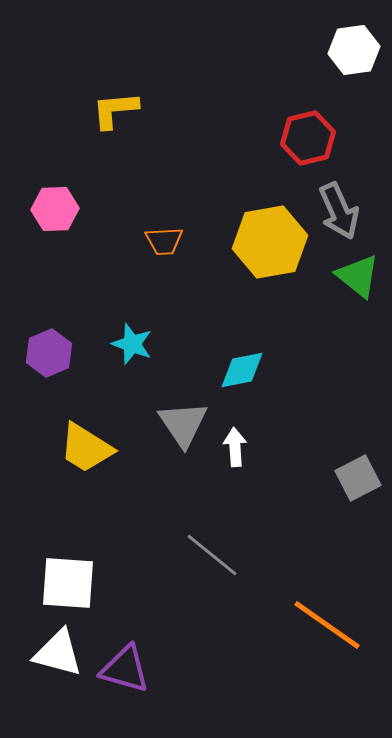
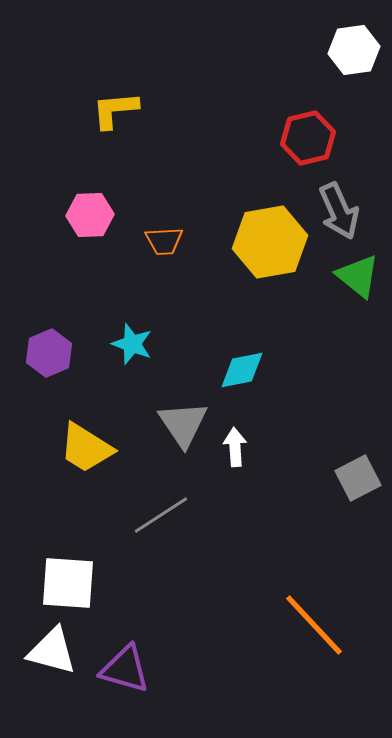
pink hexagon: moved 35 px right, 6 px down
gray line: moved 51 px left, 40 px up; rotated 72 degrees counterclockwise
orange line: moved 13 px left; rotated 12 degrees clockwise
white triangle: moved 6 px left, 2 px up
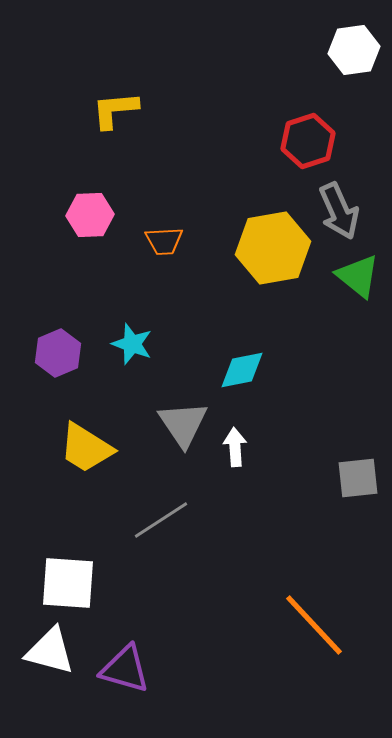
red hexagon: moved 3 px down; rotated 4 degrees counterclockwise
yellow hexagon: moved 3 px right, 6 px down
purple hexagon: moved 9 px right
gray square: rotated 21 degrees clockwise
gray line: moved 5 px down
white triangle: moved 2 px left
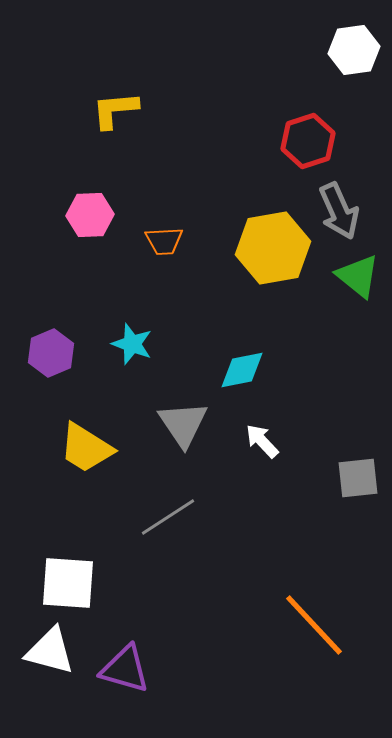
purple hexagon: moved 7 px left
white arrow: moved 27 px right, 6 px up; rotated 39 degrees counterclockwise
gray line: moved 7 px right, 3 px up
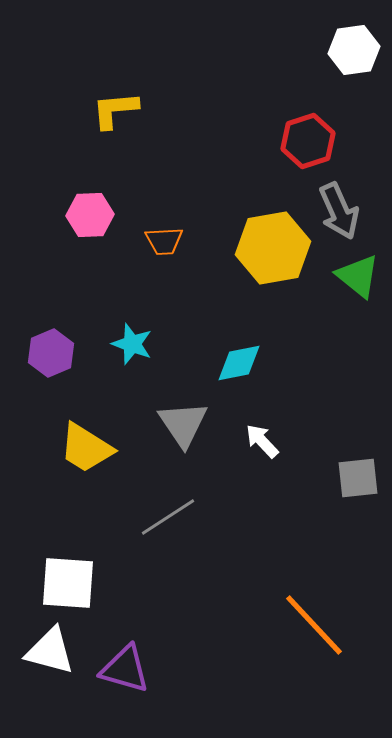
cyan diamond: moved 3 px left, 7 px up
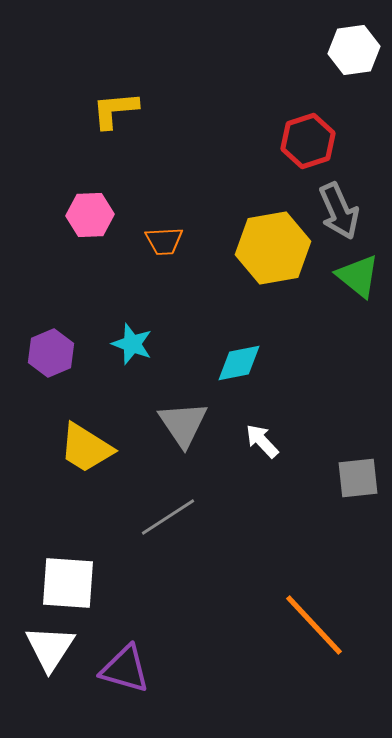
white triangle: moved 3 px up; rotated 48 degrees clockwise
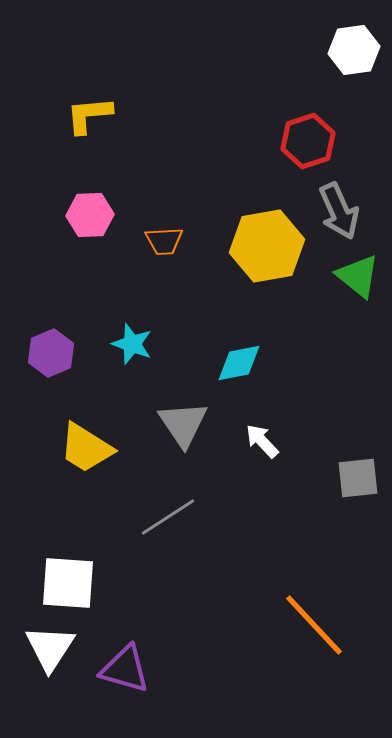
yellow L-shape: moved 26 px left, 5 px down
yellow hexagon: moved 6 px left, 2 px up
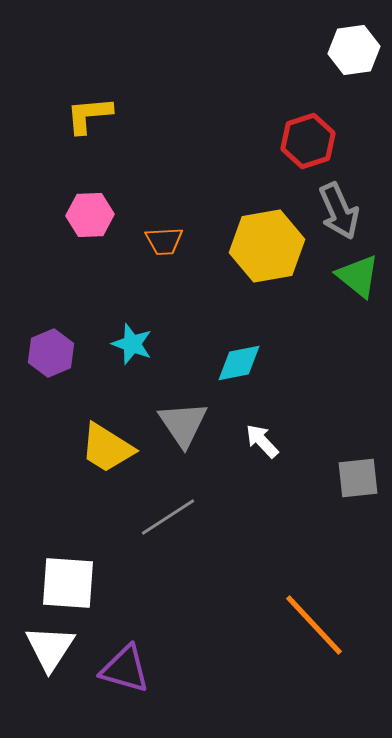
yellow trapezoid: moved 21 px right
